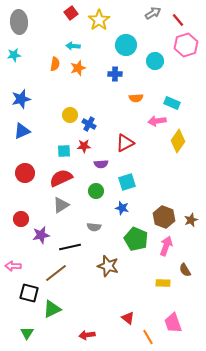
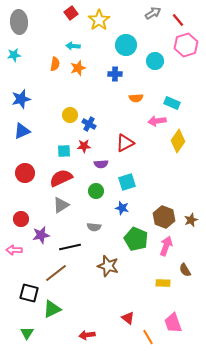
pink arrow at (13, 266): moved 1 px right, 16 px up
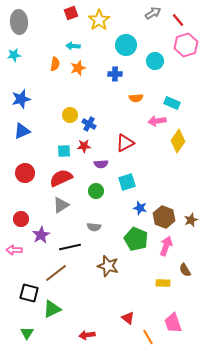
red square at (71, 13): rotated 16 degrees clockwise
blue star at (122, 208): moved 18 px right
purple star at (41, 235): rotated 18 degrees counterclockwise
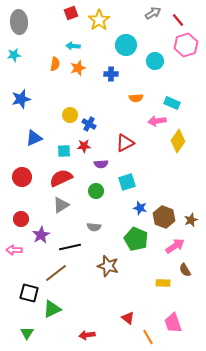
blue cross at (115, 74): moved 4 px left
blue triangle at (22, 131): moved 12 px right, 7 px down
red circle at (25, 173): moved 3 px left, 4 px down
pink arrow at (166, 246): moved 9 px right; rotated 36 degrees clockwise
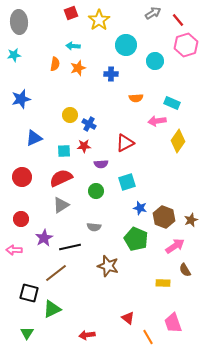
purple star at (41, 235): moved 3 px right, 3 px down
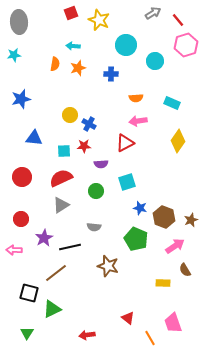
yellow star at (99, 20): rotated 15 degrees counterclockwise
pink arrow at (157, 121): moved 19 px left
blue triangle at (34, 138): rotated 30 degrees clockwise
orange line at (148, 337): moved 2 px right, 1 px down
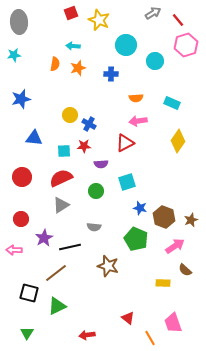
brown semicircle at (185, 270): rotated 16 degrees counterclockwise
green triangle at (52, 309): moved 5 px right, 3 px up
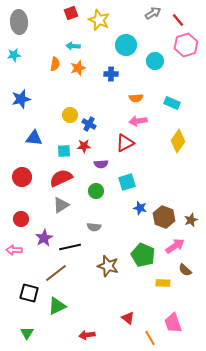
green pentagon at (136, 239): moved 7 px right, 16 px down
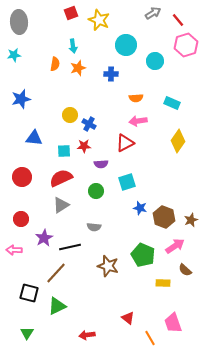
cyan arrow at (73, 46): rotated 104 degrees counterclockwise
brown line at (56, 273): rotated 10 degrees counterclockwise
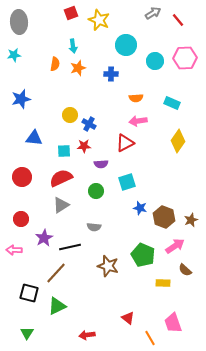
pink hexagon at (186, 45): moved 1 px left, 13 px down; rotated 15 degrees clockwise
